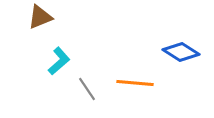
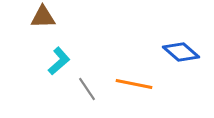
brown triangle: moved 3 px right; rotated 20 degrees clockwise
blue diamond: rotated 9 degrees clockwise
orange line: moved 1 px left, 1 px down; rotated 6 degrees clockwise
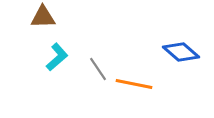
cyan L-shape: moved 2 px left, 4 px up
gray line: moved 11 px right, 20 px up
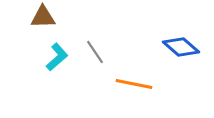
blue diamond: moved 5 px up
gray line: moved 3 px left, 17 px up
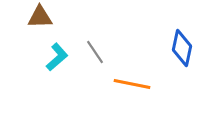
brown triangle: moved 3 px left
blue diamond: moved 1 px right, 1 px down; rotated 60 degrees clockwise
orange line: moved 2 px left
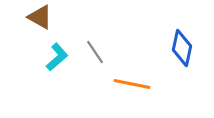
brown triangle: rotated 32 degrees clockwise
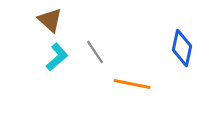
brown triangle: moved 10 px right, 3 px down; rotated 12 degrees clockwise
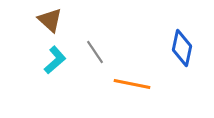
cyan L-shape: moved 2 px left, 3 px down
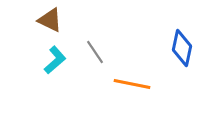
brown triangle: rotated 16 degrees counterclockwise
